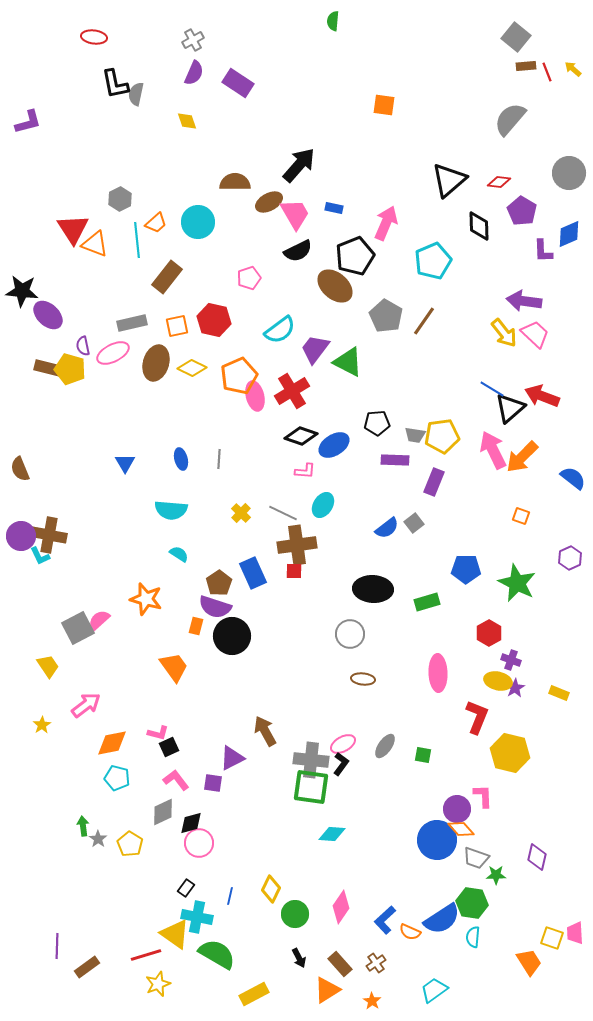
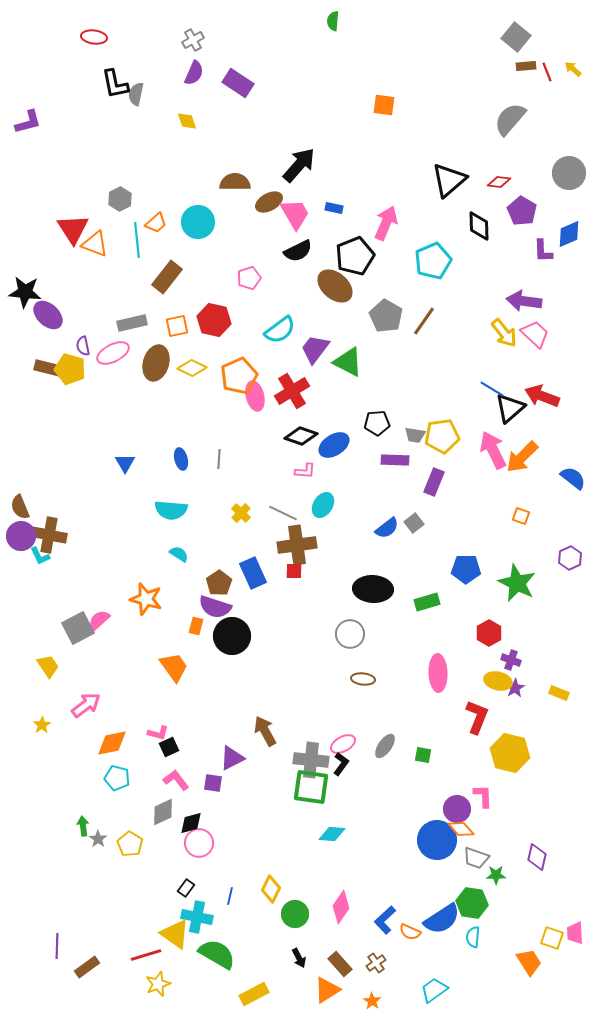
black star at (22, 291): moved 3 px right, 1 px down
brown semicircle at (20, 469): moved 38 px down
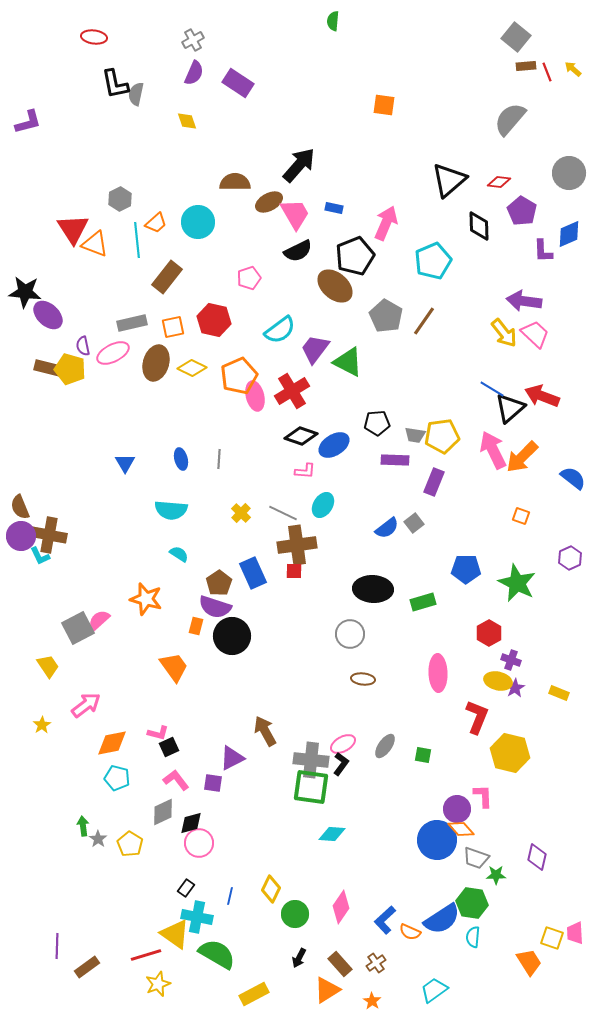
orange square at (177, 326): moved 4 px left, 1 px down
green rectangle at (427, 602): moved 4 px left
black arrow at (299, 958): rotated 54 degrees clockwise
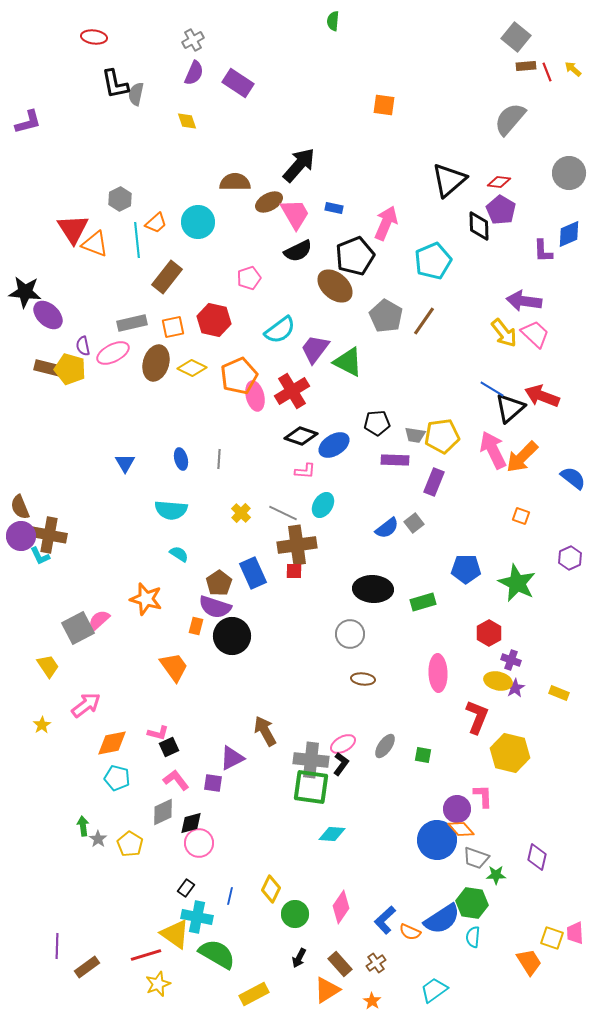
purple pentagon at (522, 211): moved 21 px left, 1 px up
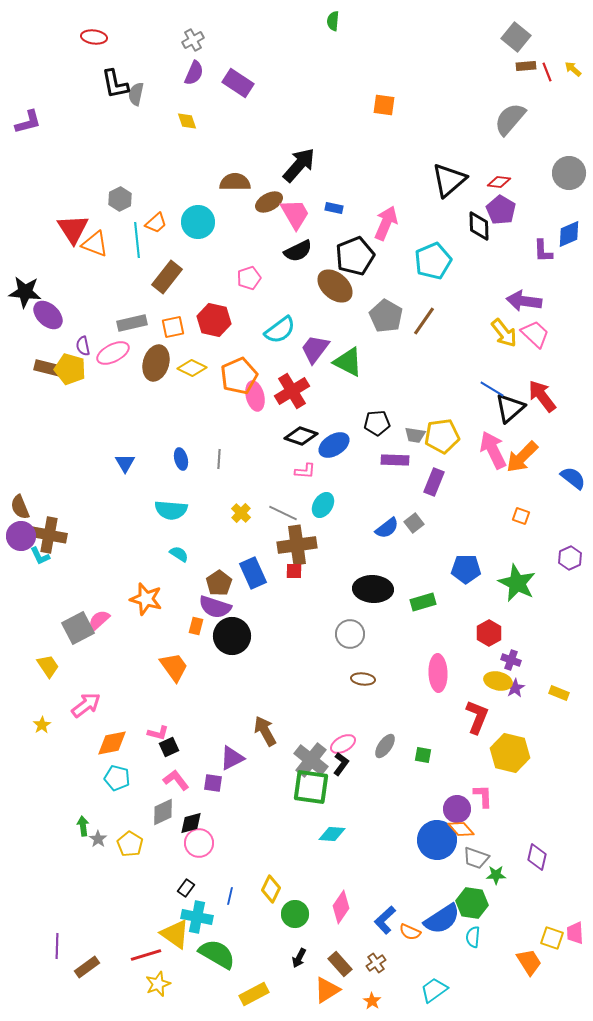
red arrow at (542, 396): rotated 32 degrees clockwise
gray cross at (311, 760): rotated 32 degrees clockwise
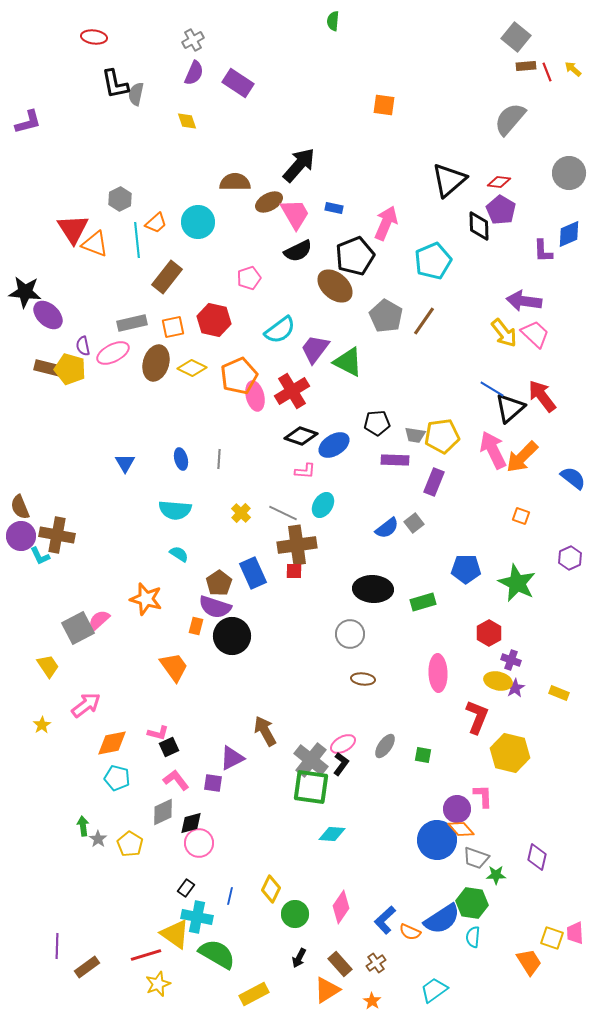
cyan semicircle at (171, 510): moved 4 px right
brown cross at (49, 535): moved 8 px right
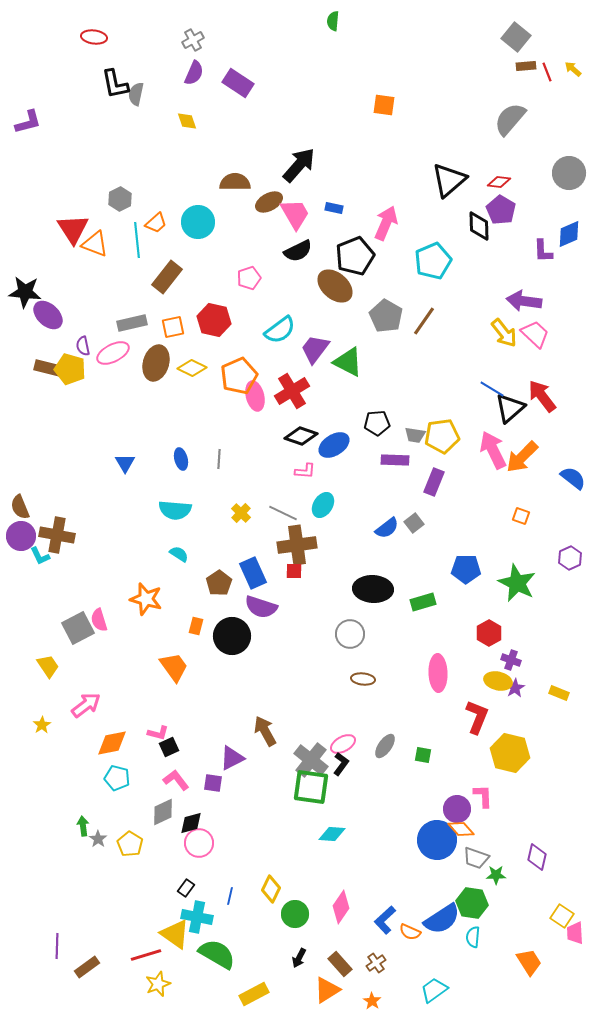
purple semicircle at (215, 607): moved 46 px right
pink semicircle at (99, 620): rotated 65 degrees counterclockwise
yellow square at (552, 938): moved 10 px right, 22 px up; rotated 15 degrees clockwise
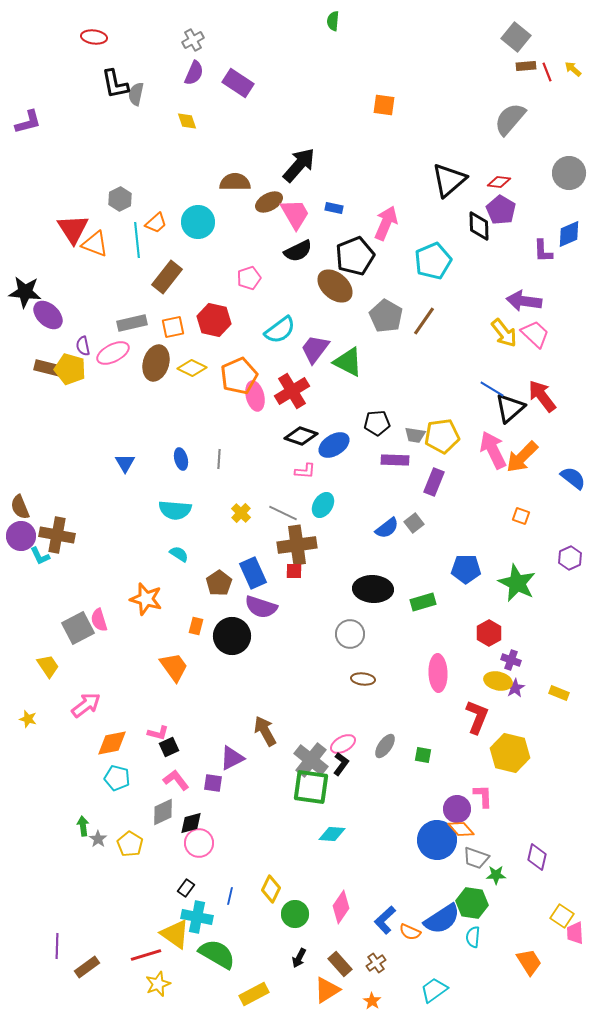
yellow star at (42, 725): moved 14 px left, 6 px up; rotated 24 degrees counterclockwise
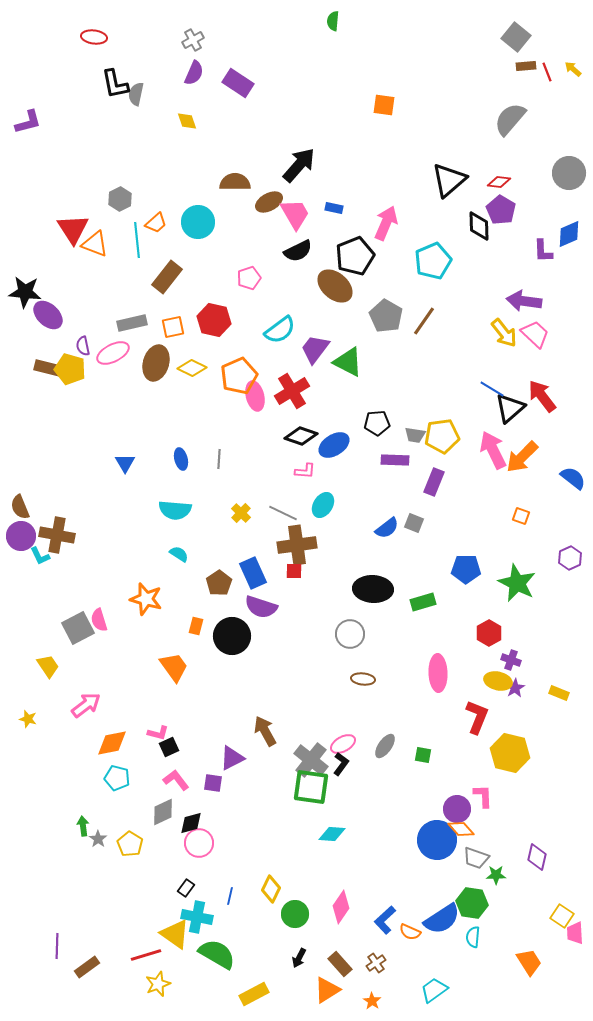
gray square at (414, 523): rotated 30 degrees counterclockwise
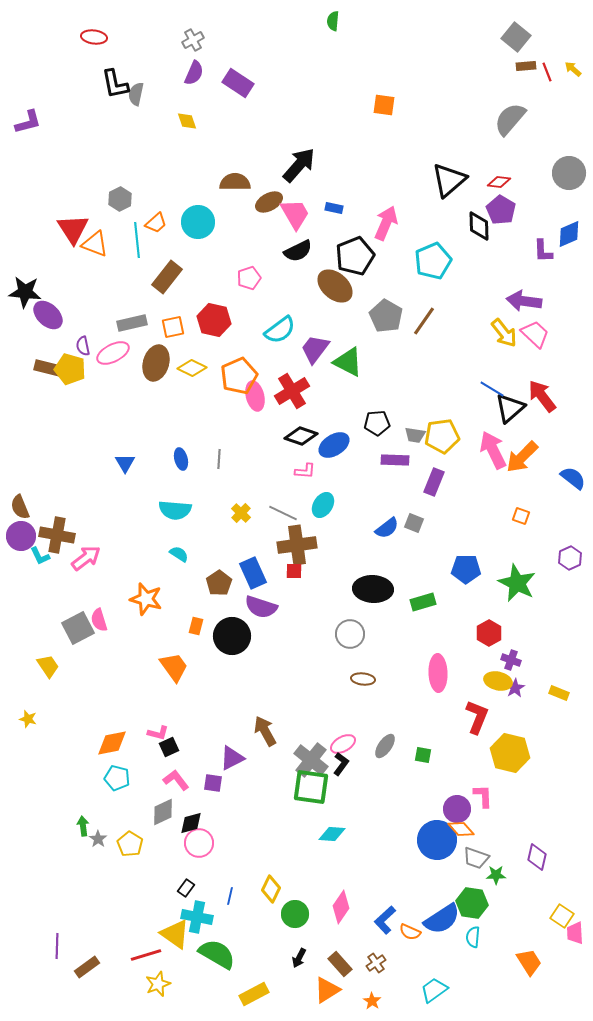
pink arrow at (86, 705): moved 147 px up
